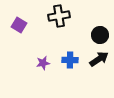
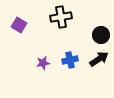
black cross: moved 2 px right, 1 px down
black circle: moved 1 px right
blue cross: rotated 14 degrees counterclockwise
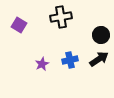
purple star: moved 1 px left, 1 px down; rotated 16 degrees counterclockwise
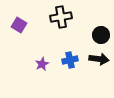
black arrow: rotated 42 degrees clockwise
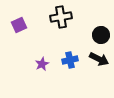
purple square: rotated 35 degrees clockwise
black arrow: rotated 18 degrees clockwise
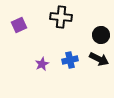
black cross: rotated 15 degrees clockwise
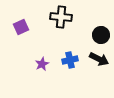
purple square: moved 2 px right, 2 px down
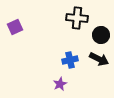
black cross: moved 16 px right, 1 px down
purple square: moved 6 px left
purple star: moved 18 px right, 20 px down
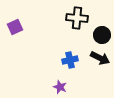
black circle: moved 1 px right
black arrow: moved 1 px right, 1 px up
purple star: moved 3 px down; rotated 24 degrees counterclockwise
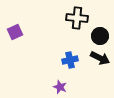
purple square: moved 5 px down
black circle: moved 2 px left, 1 px down
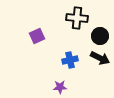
purple square: moved 22 px right, 4 px down
purple star: rotated 24 degrees counterclockwise
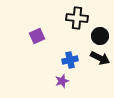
purple star: moved 2 px right, 6 px up; rotated 16 degrees counterclockwise
